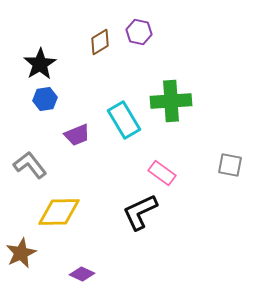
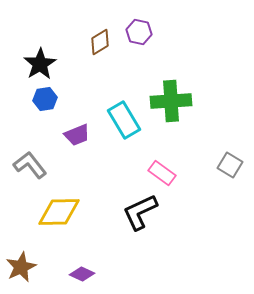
gray square: rotated 20 degrees clockwise
brown star: moved 14 px down
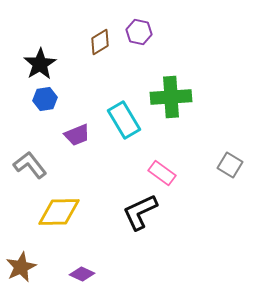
green cross: moved 4 px up
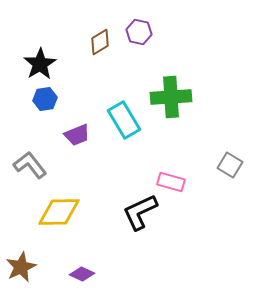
pink rectangle: moved 9 px right, 9 px down; rotated 20 degrees counterclockwise
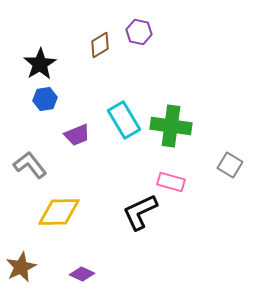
brown diamond: moved 3 px down
green cross: moved 29 px down; rotated 12 degrees clockwise
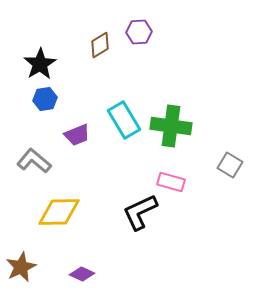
purple hexagon: rotated 15 degrees counterclockwise
gray L-shape: moved 4 px right, 4 px up; rotated 12 degrees counterclockwise
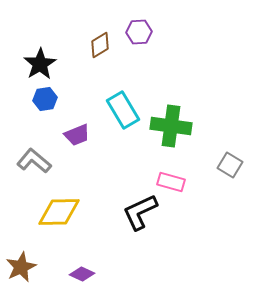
cyan rectangle: moved 1 px left, 10 px up
